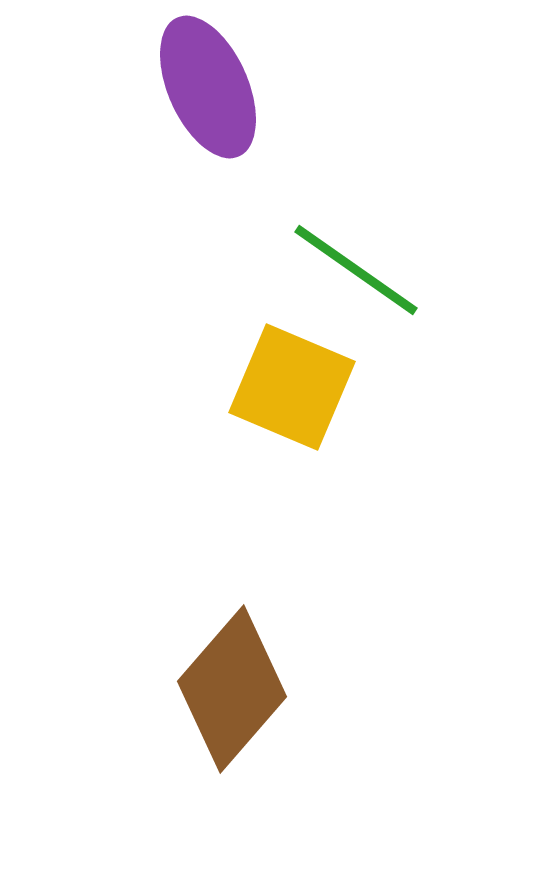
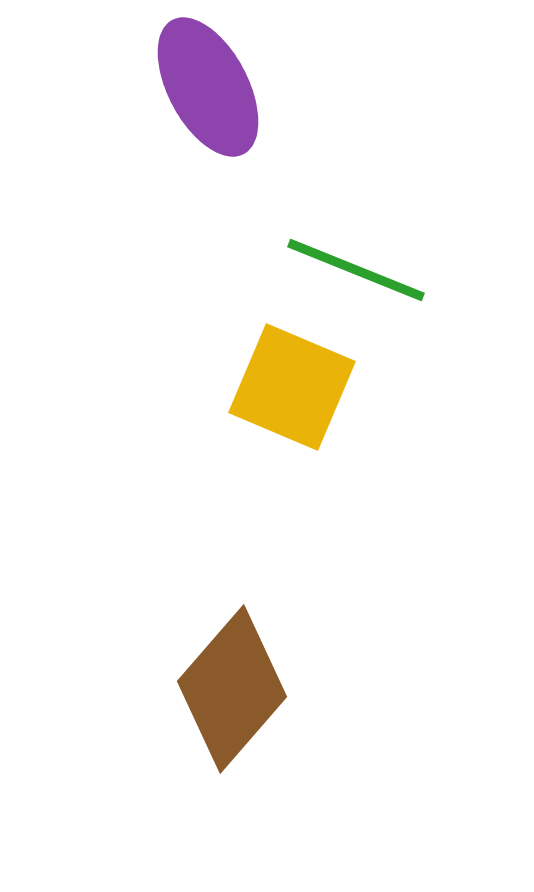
purple ellipse: rotated 4 degrees counterclockwise
green line: rotated 13 degrees counterclockwise
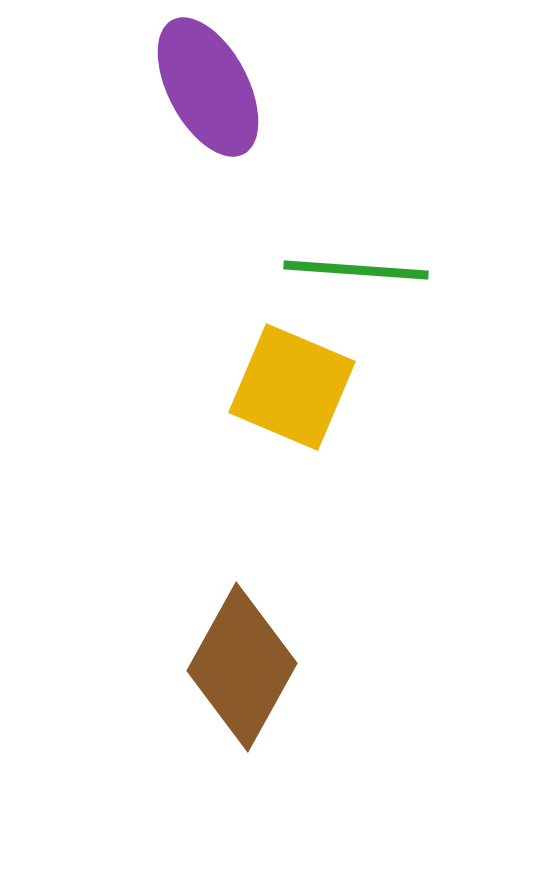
green line: rotated 18 degrees counterclockwise
brown diamond: moved 10 px right, 22 px up; rotated 12 degrees counterclockwise
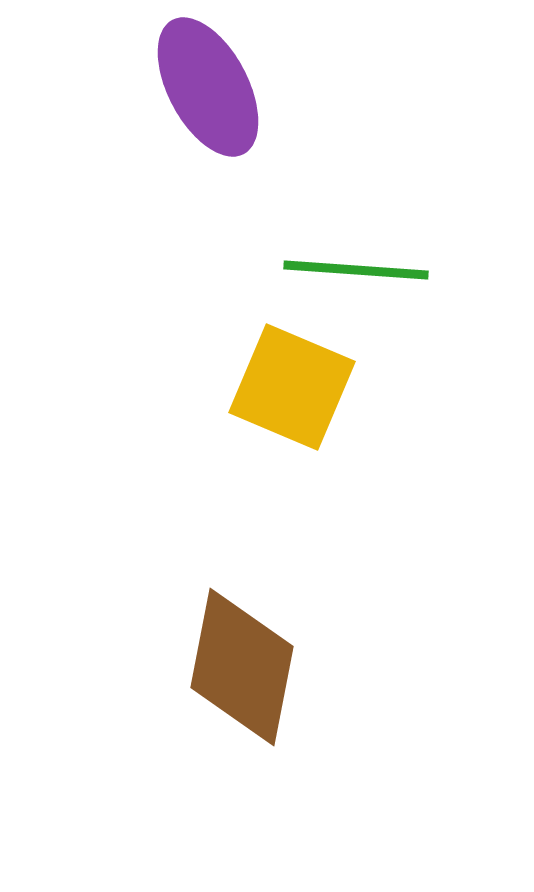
brown diamond: rotated 18 degrees counterclockwise
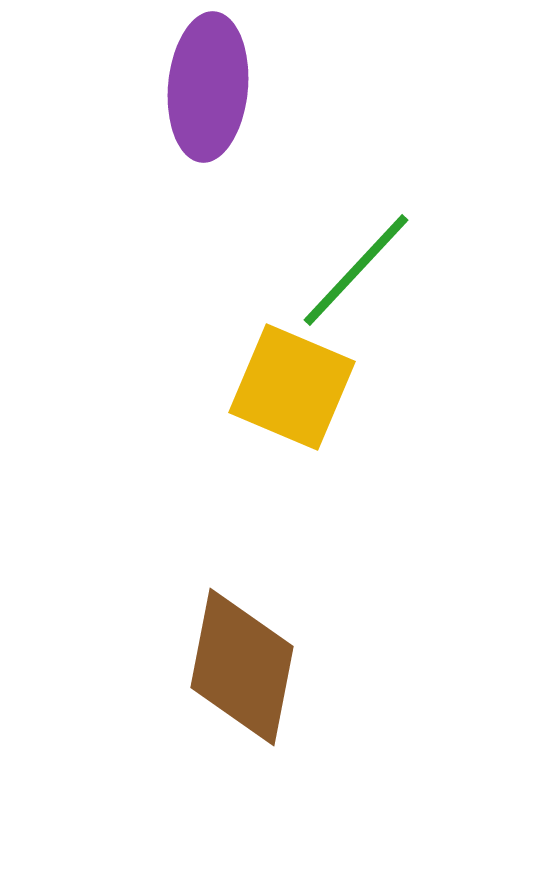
purple ellipse: rotated 33 degrees clockwise
green line: rotated 51 degrees counterclockwise
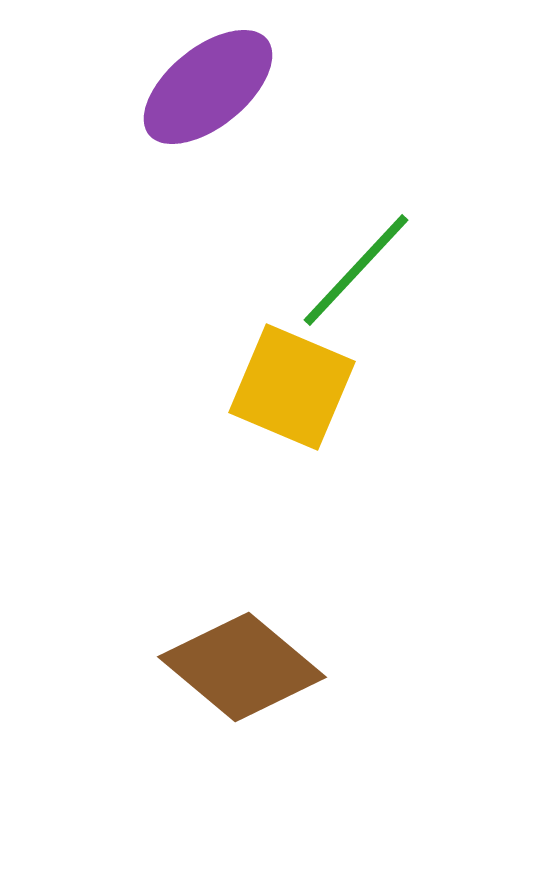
purple ellipse: rotated 46 degrees clockwise
brown diamond: rotated 61 degrees counterclockwise
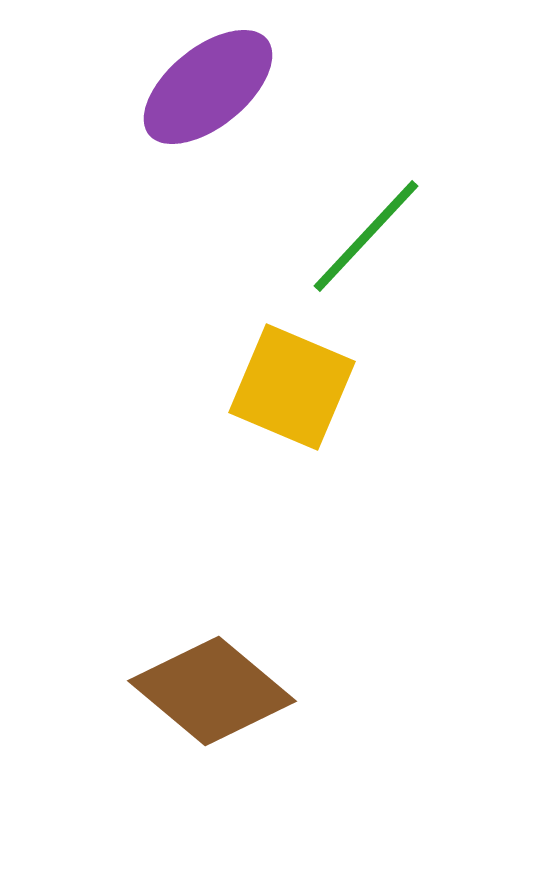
green line: moved 10 px right, 34 px up
brown diamond: moved 30 px left, 24 px down
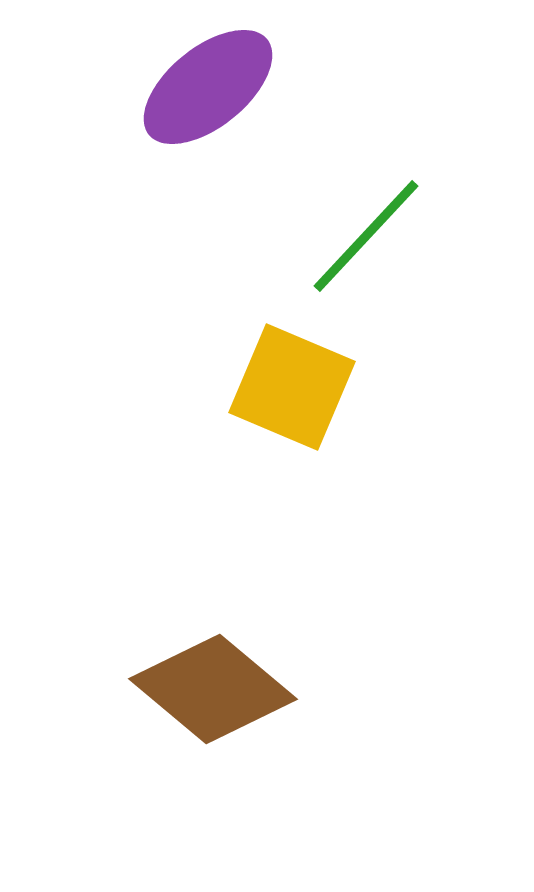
brown diamond: moved 1 px right, 2 px up
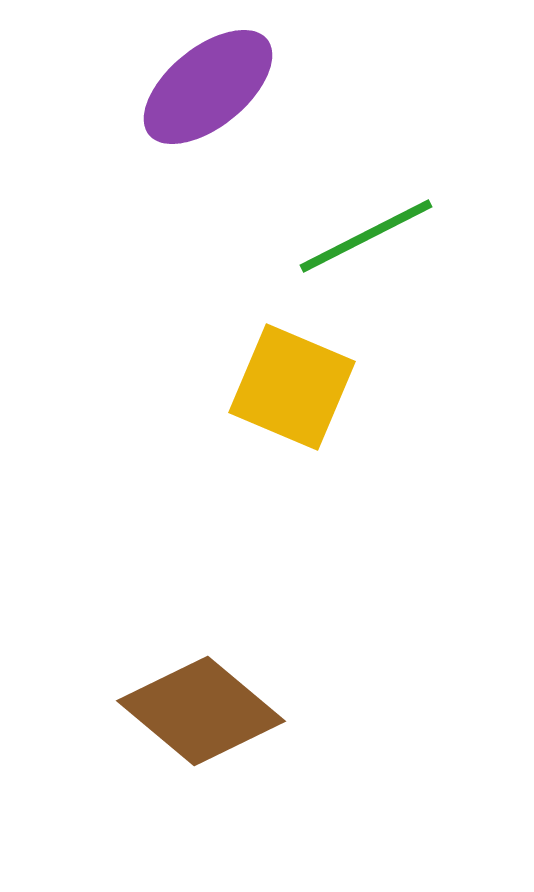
green line: rotated 20 degrees clockwise
brown diamond: moved 12 px left, 22 px down
